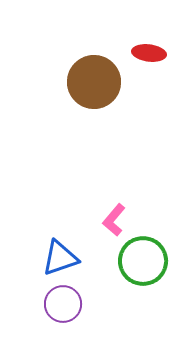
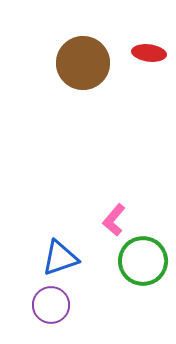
brown circle: moved 11 px left, 19 px up
purple circle: moved 12 px left, 1 px down
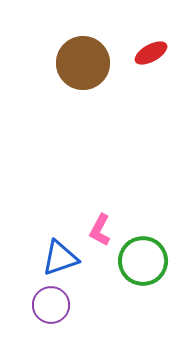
red ellipse: moved 2 px right; rotated 36 degrees counterclockwise
pink L-shape: moved 14 px left, 10 px down; rotated 12 degrees counterclockwise
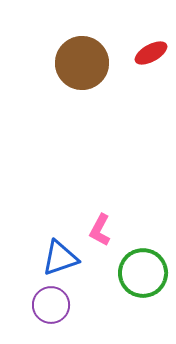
brown circle: moved 1 px left
green circle: moved 12 px down
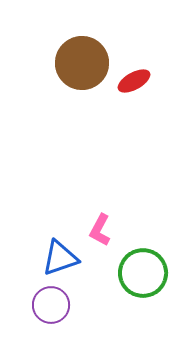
red ellipse: moved 17 px left, 28 px down
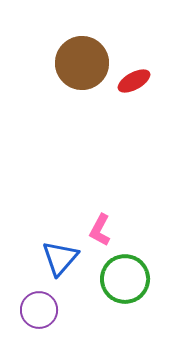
blue triangle: rotated 30 degrees counterclockwise
green circle: moved 18 px left, 6 px down
purple circle: moved 12 px left, 5 px down
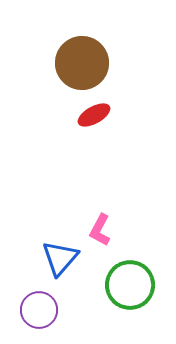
red ellipse: moved 40 px left, 34 px down
green circle: moved 5 px right, 6 px down
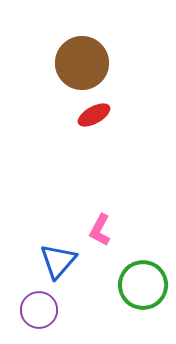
blue triangle: moved 2 px left, 3 px down
green circle: moved 13 px right
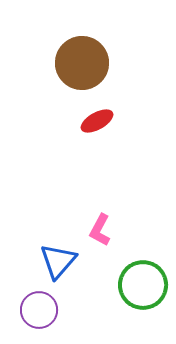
red ellipse: moved 3 px right, 6 px down
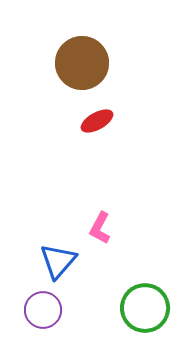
pink L-shape: moved 2 px up
green circle: moved 2 px right, 23 px down
purple circle: moved 4 px right
